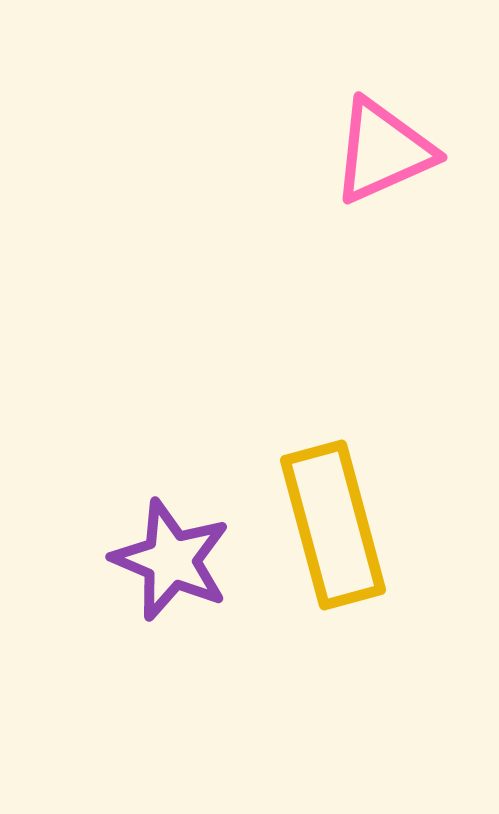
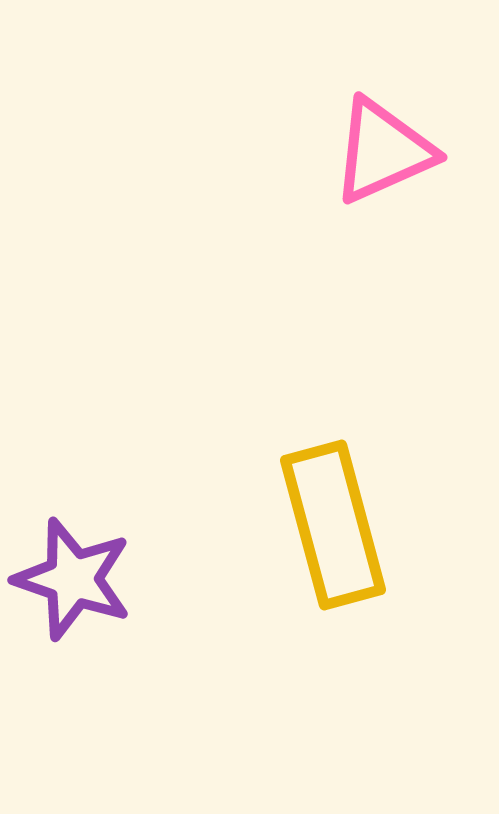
purple star: moved 98 px left, 19 px down; rotated 4 degrees counterclockwise
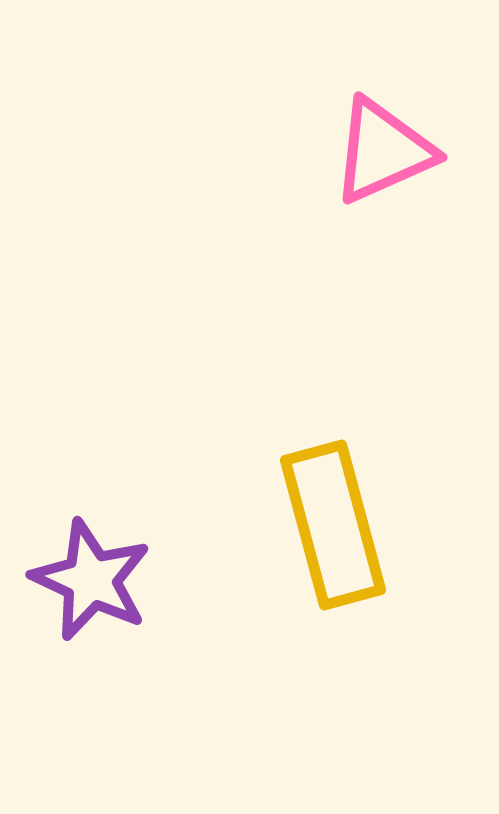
purple star: moved 18 px right, 1 px down; rotated 6 degrees clockwise
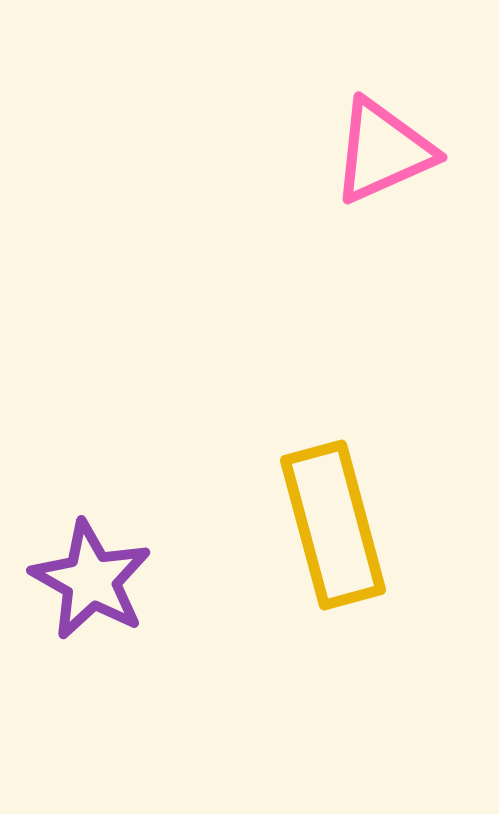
purple star: rotated 4 degrees clockwise
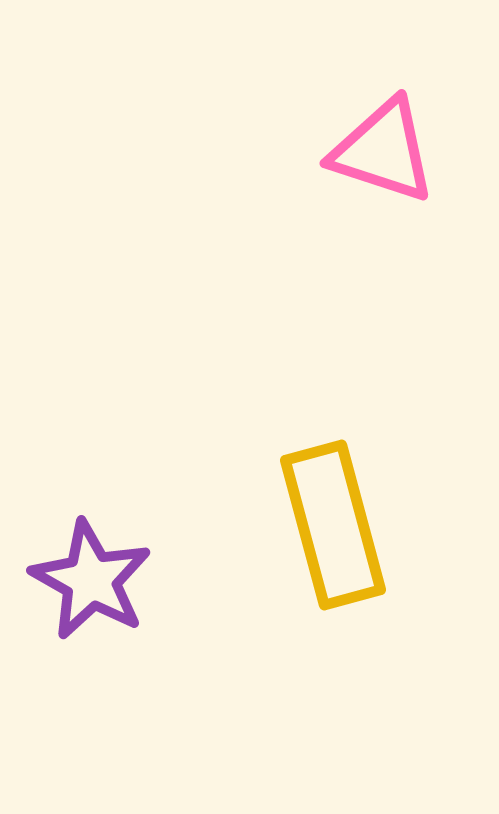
pink triangle: rotated 42 degrees clockwise
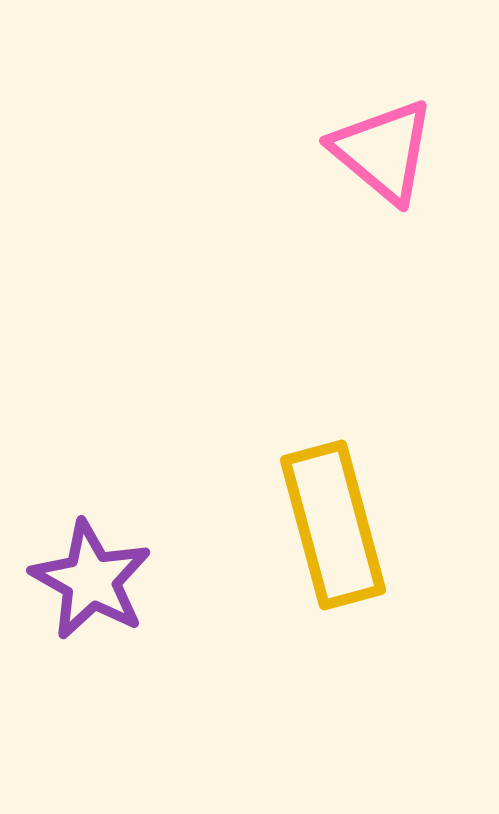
pink triangle: rotated 22 degrees clockwise
